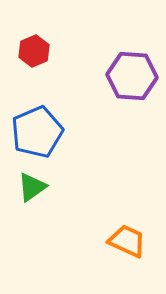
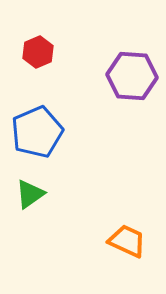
red hexagon: moved 4 px right, 1 px down
green triangle: moved 2 px left, 7 px down
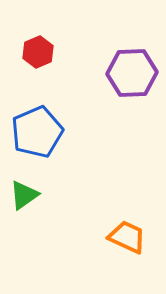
purple hexagon: moved 3 px up; rotated 6 degrees counterclockwise
green triangle: moved 6 px left, 1 px down
orange trapezoid: moved 4 px up
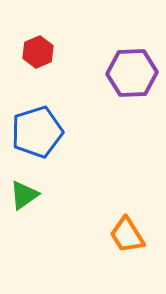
blue pentagon: rotated 6 degrees clockwise
orange trapezoid: moved 2 px up; rotated 147 degrees counterclockwise
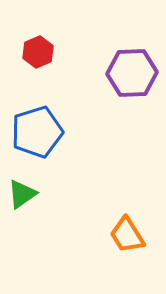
green triangle: moved 2 px left, 1 px up
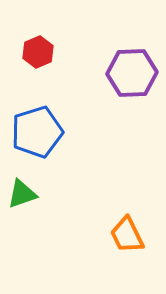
green triangle: rotated 16 degrees clockwise
orange trapezoid: rotated 6 degrees clockwise
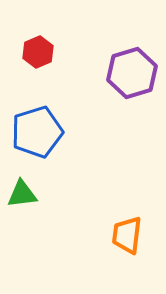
purple hexagon: rotated 15 degrees counterclockwise
green triangle: rotated 12 degrees clockwise
orange trapezoid: rotated 33 degrees clockwise
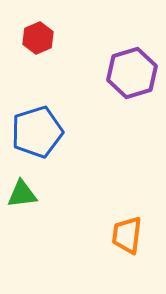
red hexagon: moved 14 px up
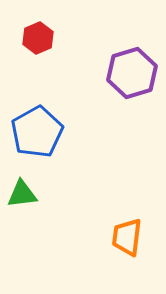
blue pentagon: rotated 12 degrees counterclockwise
orange trapezoid: moved 2 px down
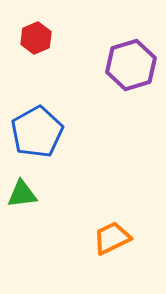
red hexagon: moved 2 px left
purple hexagon: moved 1 px left, 8 px up
orange trapezoid: moved 15 px left, 1 px down; rotated 57 degrees clockwise
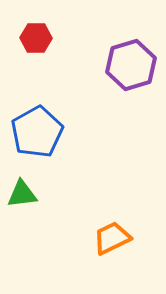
red hexagon: rotated 24 degrees clockwise
